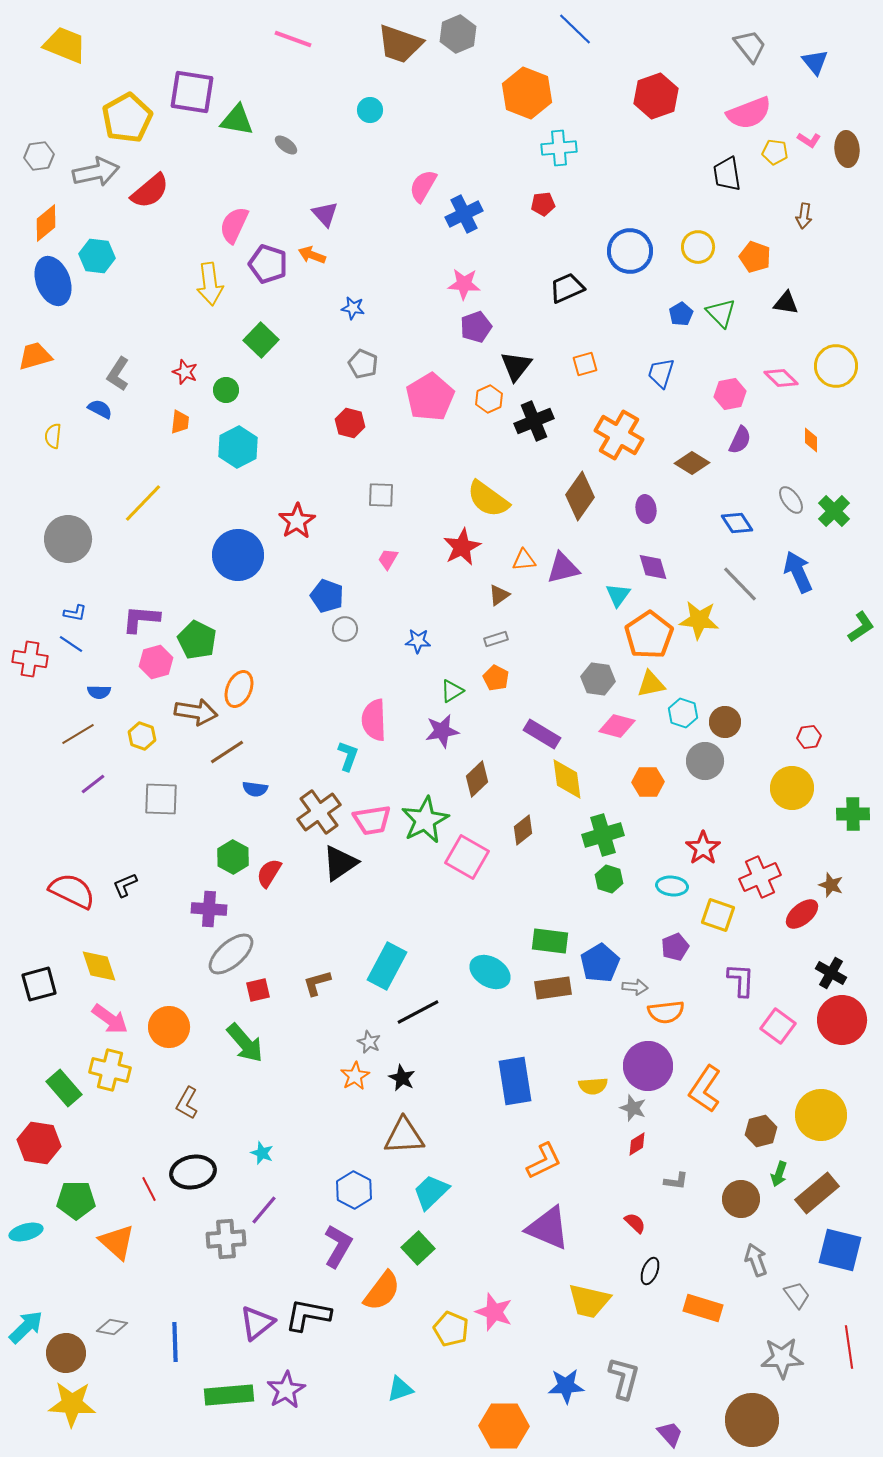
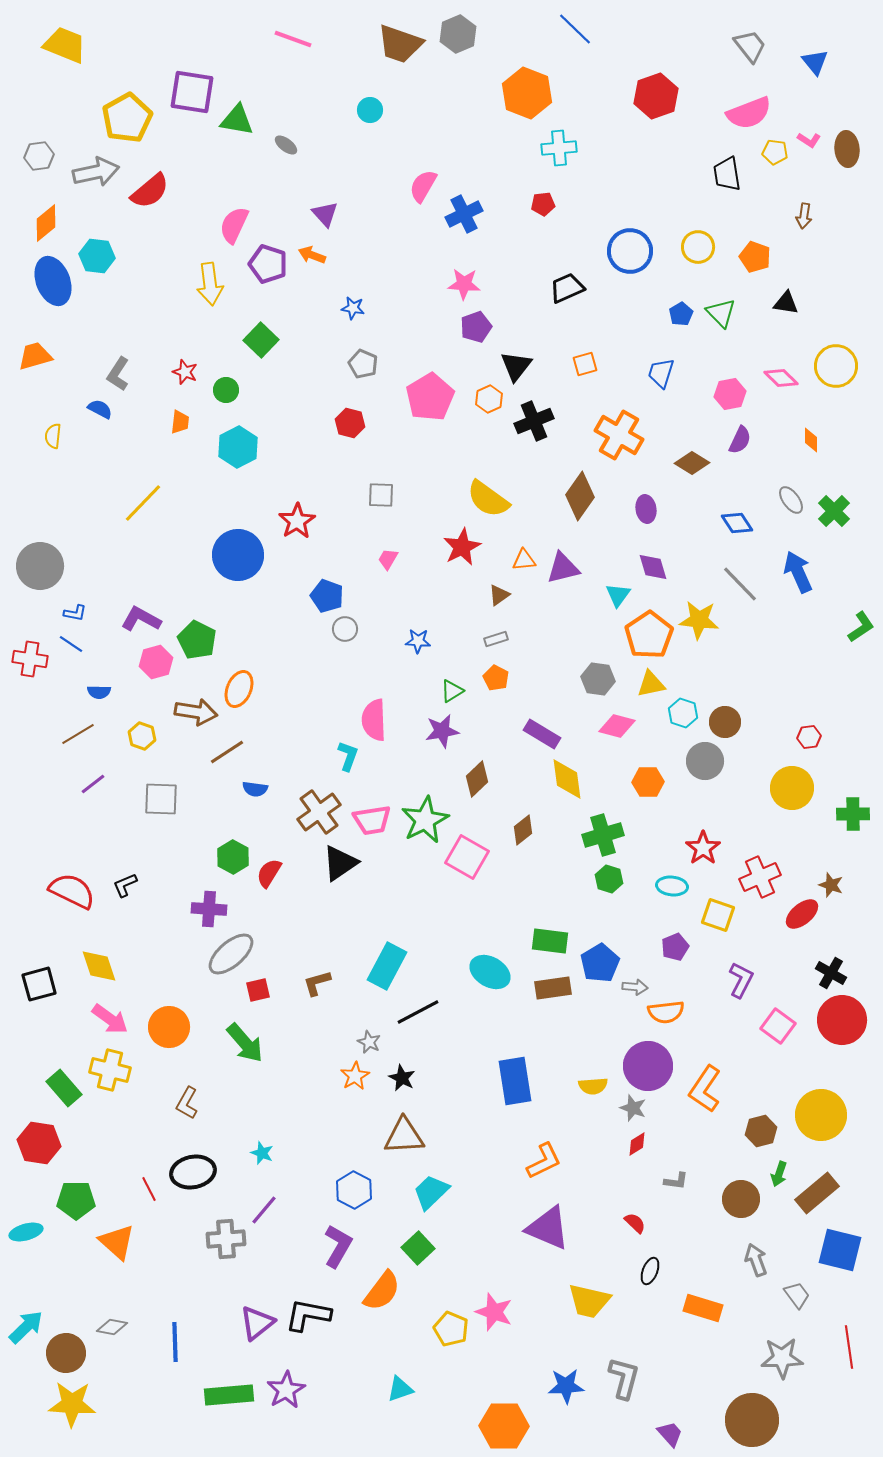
gray circle at (68, 539): moved 28 px left, 27 px down
purple L-shape at (141, 619): rotated 24 degrees clockwise
purple L-shape at (741, 980): rotated 24 degrees clockwise
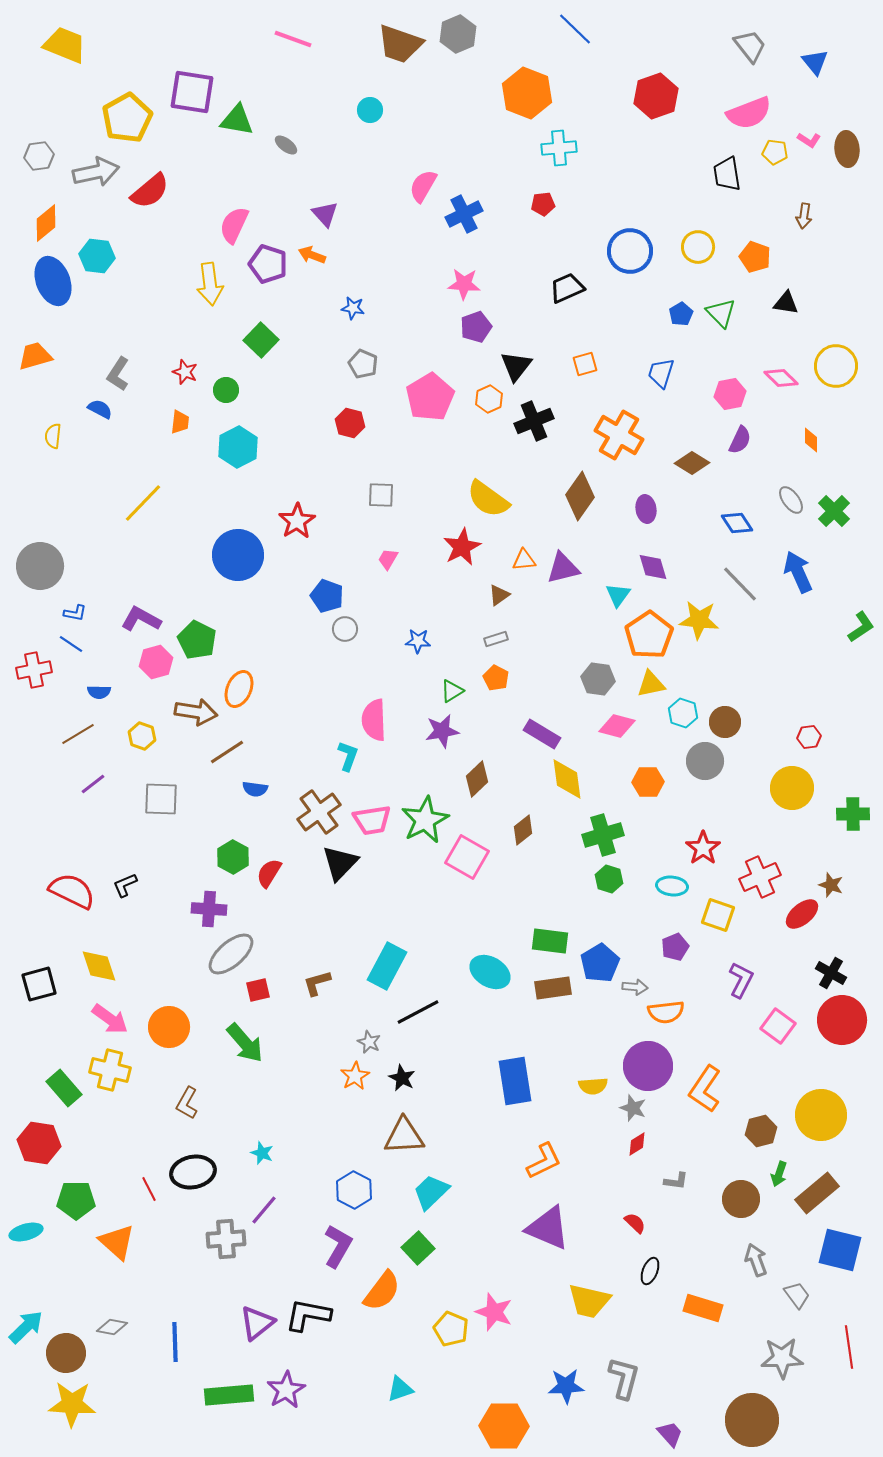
red cross at (30, 659): moved 4 px right, 11 px down; rotated 20 degrees counterclockwise
black triangle at (340, 863): rotated 12 degrees counterclockwise
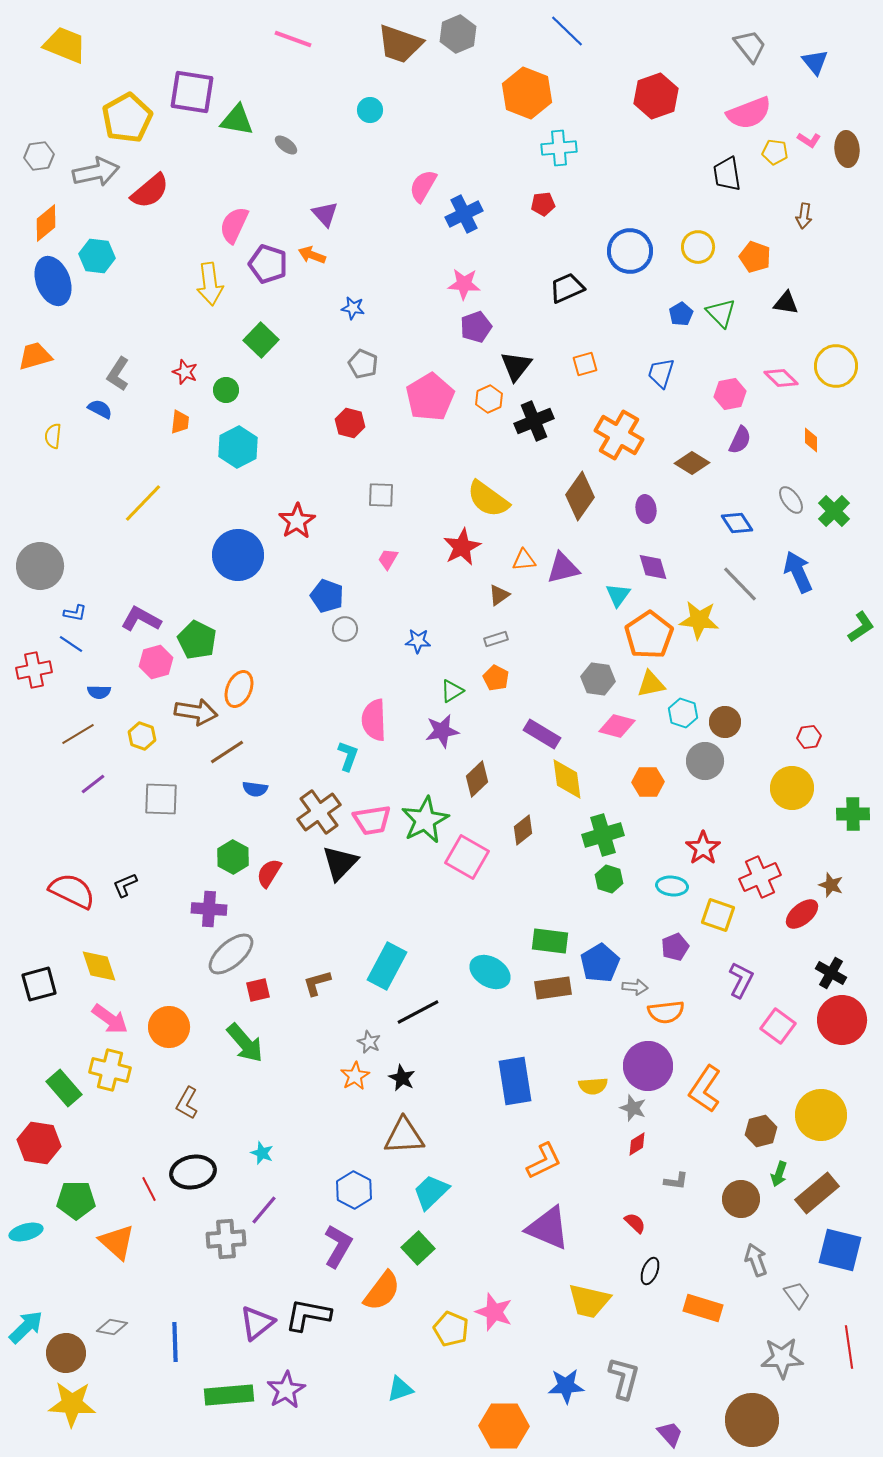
blue line at (575, 29): moved 8 px left, 2 px down
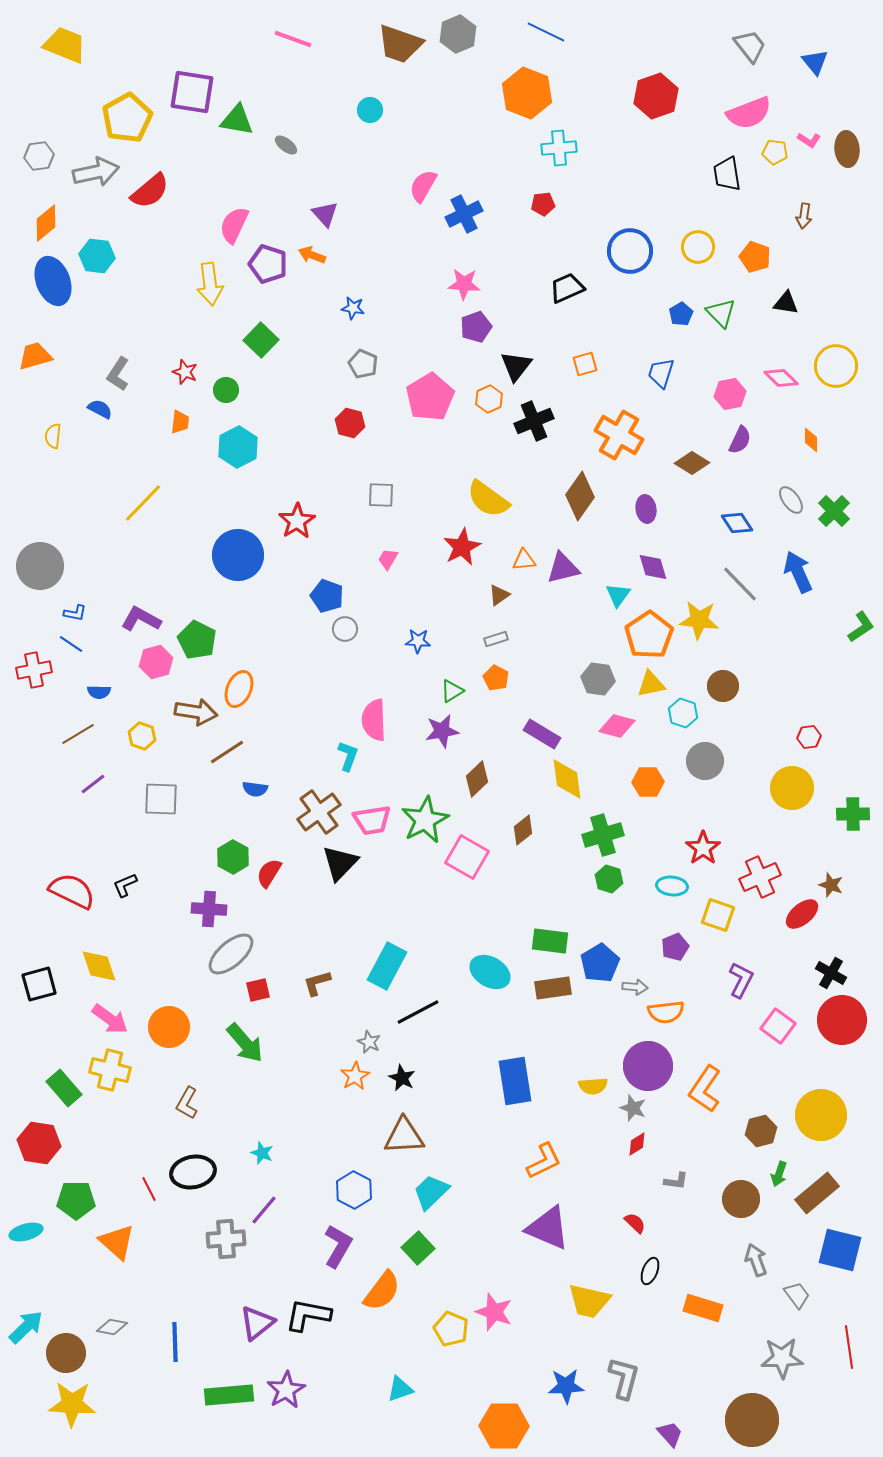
blue line at (567, 31): moved 21 px left, 1 px down; rotated 18 degrees counterclockwise
brown circle at (725, 722): moved 2 px left, 36 px up
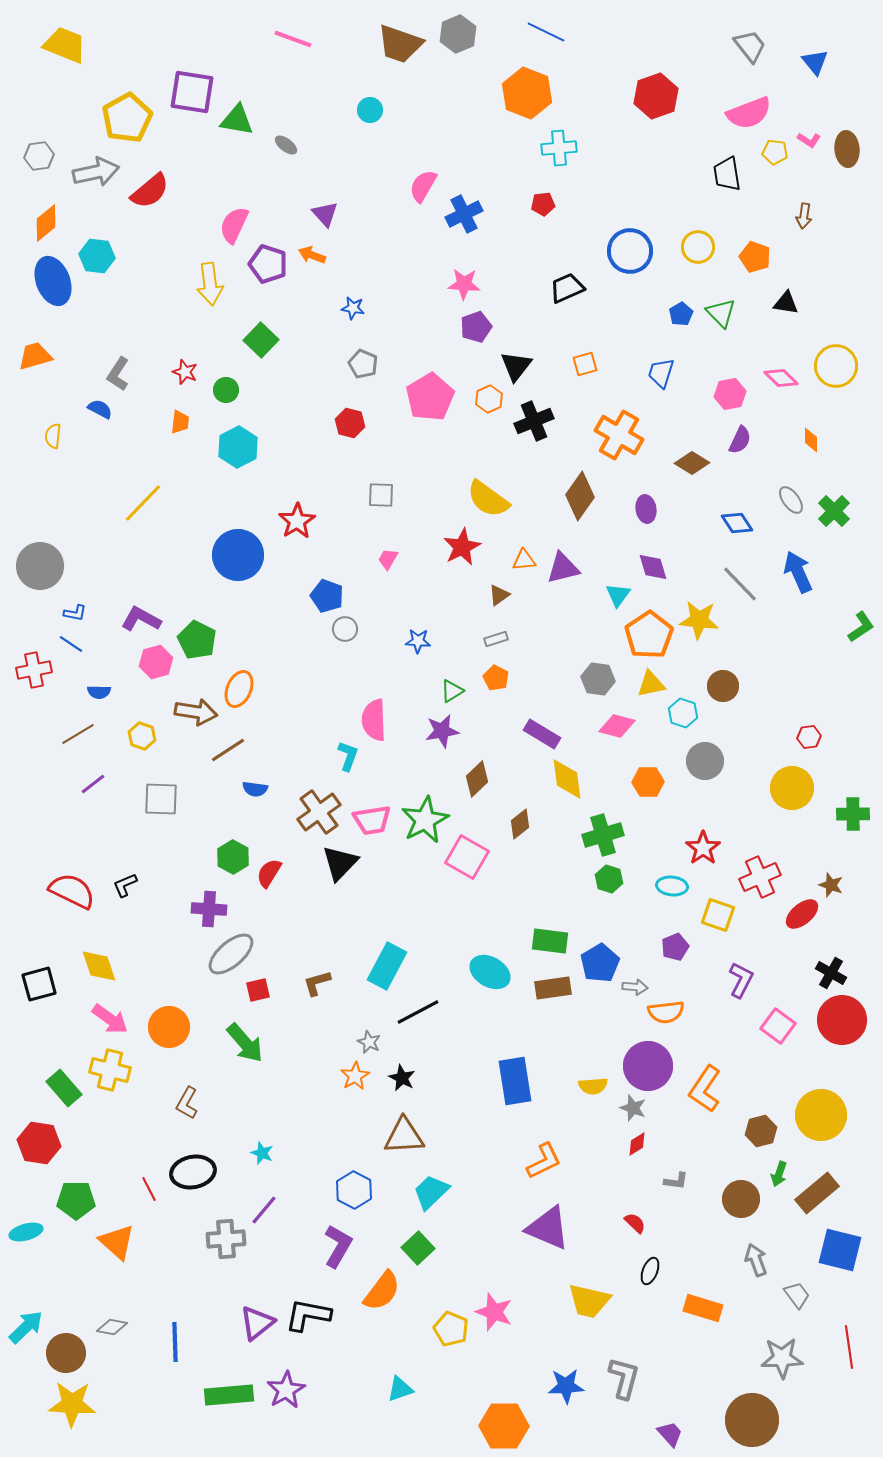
brown line at (227, 752): moved 1 px right, 2 px up
brown diamond at (523, 830): moved 3 px left, 6 px up
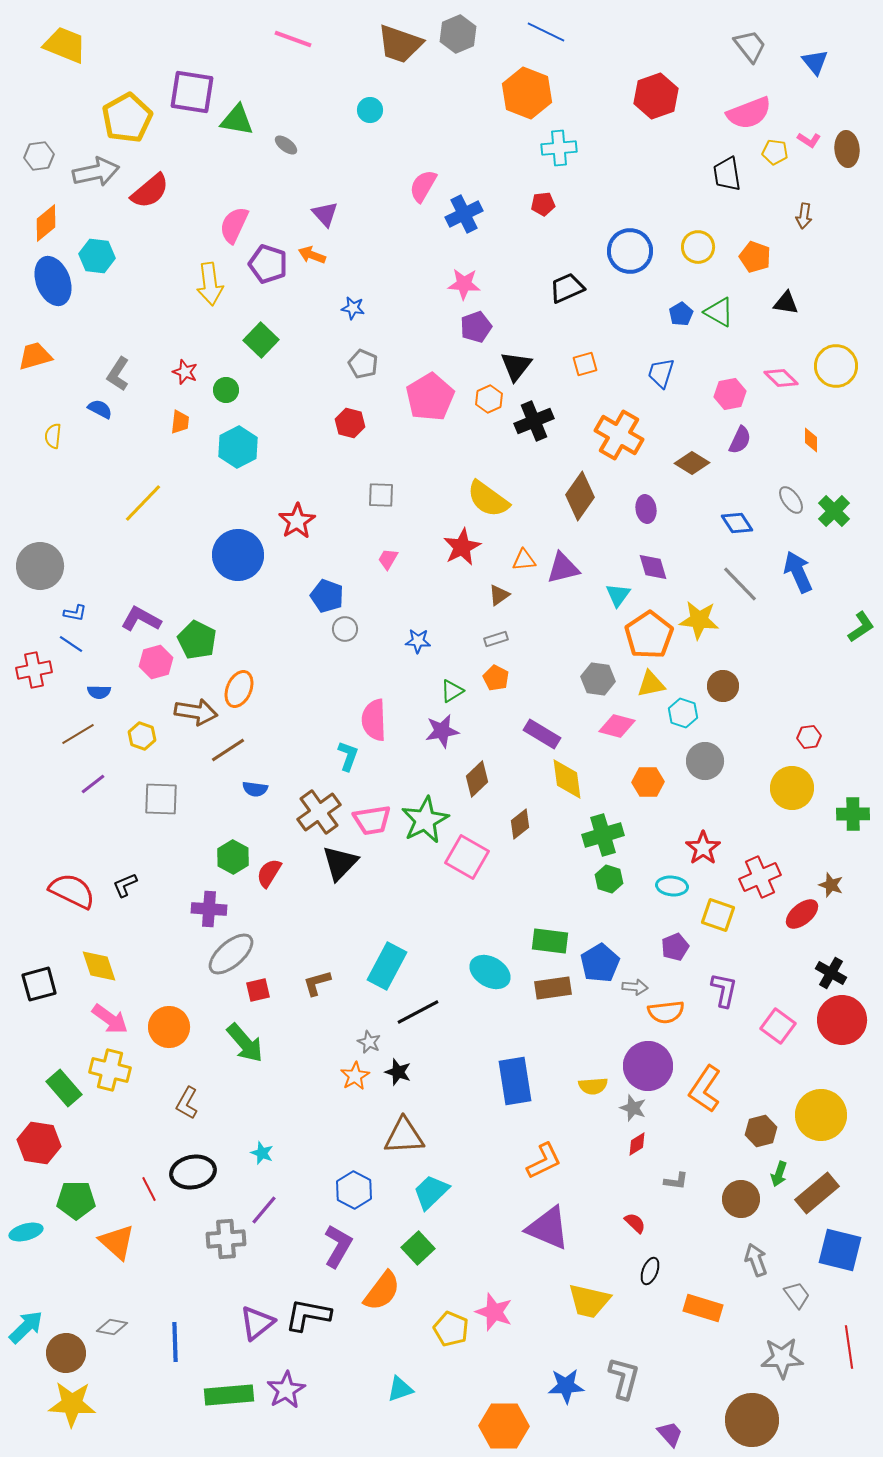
green triangle at (721, 313): moved 2 px left, 1 px up; rotated 16 degrees counterclockwise
purple L-shape at (741, 980): moved 17 px left, 10 px down; rotated 15 degrees counterclockwise
black star at (402, 1078): moved 4 px left, 6 px up; rotated 8 degrees counterclockwise
